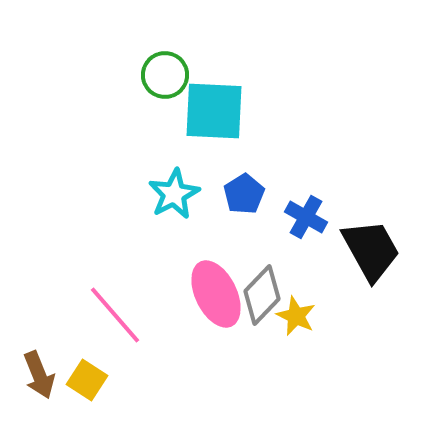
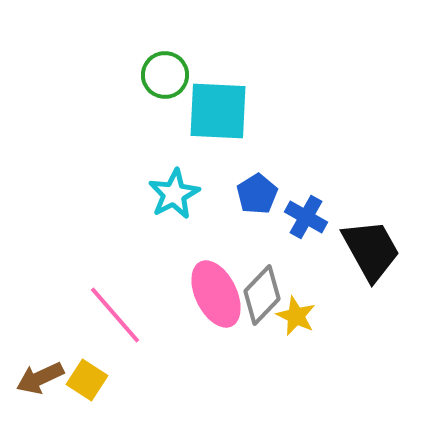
cyan square: moved 4 px right
blue pentagon: moved 13 px right
brown arrow: moved 1 px right, 3 px down; rotated 87 degrees clockwise
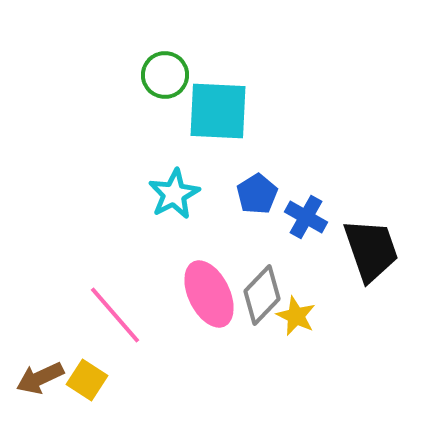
black trapezoid: rotated 10 degrees clockwise
pink ellipse: moved 7 px left
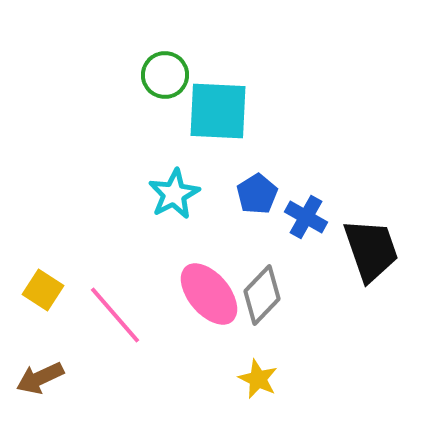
pink ellipse: rotated 14 degrees counterclockwise
yellow star: moved 38 px left, 63 px down
yellow square: moved 44 px left, 90 px up
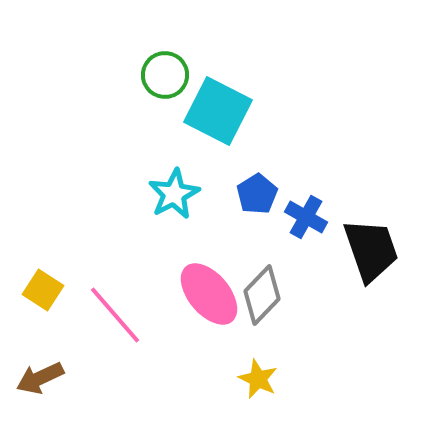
cyan square: rotated 24 degrees clockwise
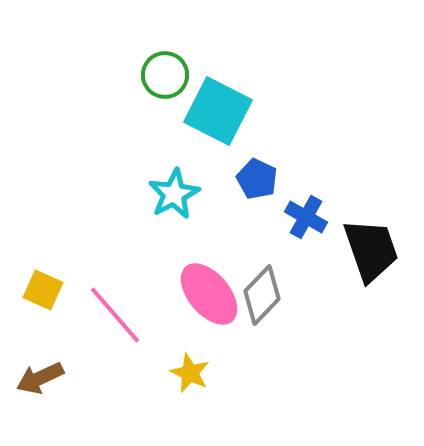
blue pentagon: moved 15 px up; rotated 15 degrees counterclockwise
yellow square: rotated 9 degrees counterclockwise
yellow star: moved 68 px left, 6 px up
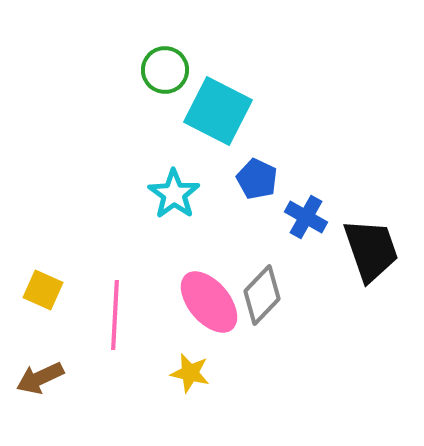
green circle: moved 5 px up
cyan star: rotated 9 degrees counterclockwise
pink ellipse: moved 8 px down
pink line: rotated 44 degrees clockwise
yellow star: rotated 12 degrees counterclockwise
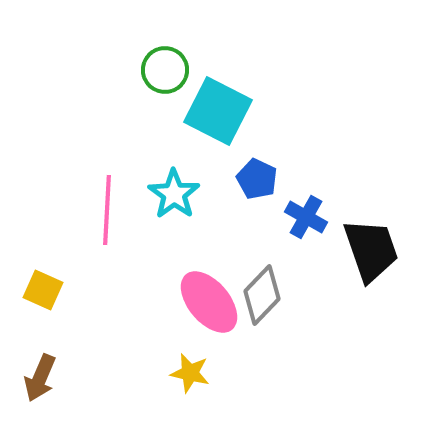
pink line: moved 8 px left, 105 px up
brown arrow: rotated 42 degrees counterclockwise
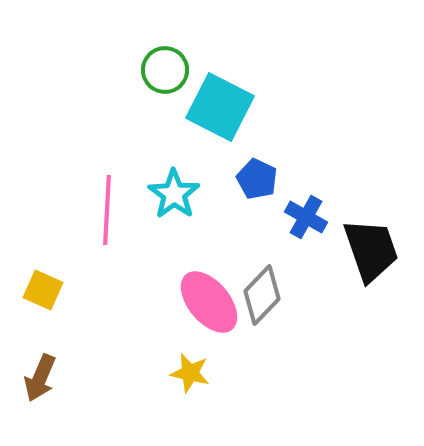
cyan square: moved 2 px right, 4 px up
